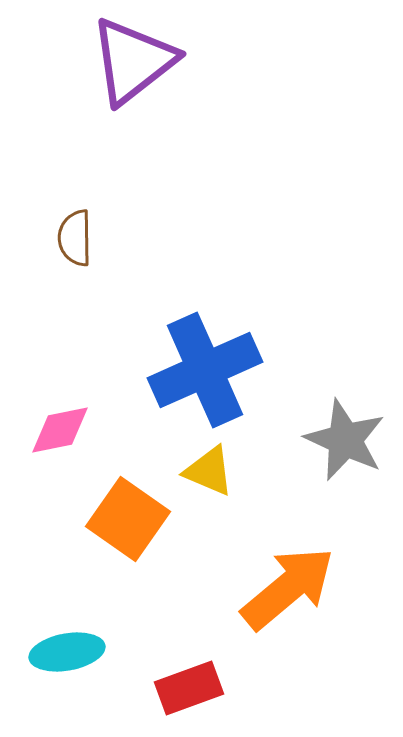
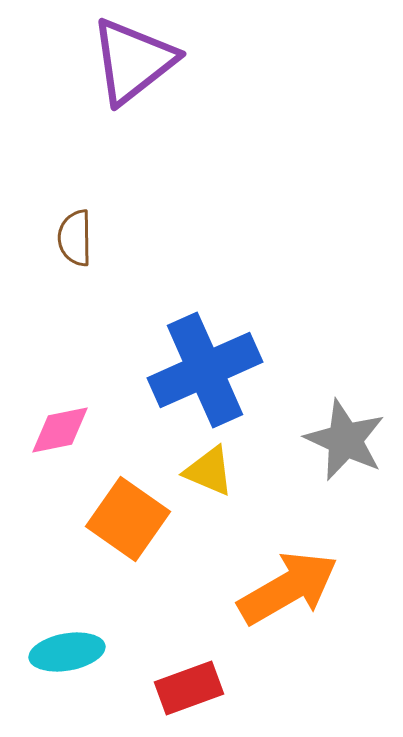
orange arrow: rotated 10 degrees clockwise
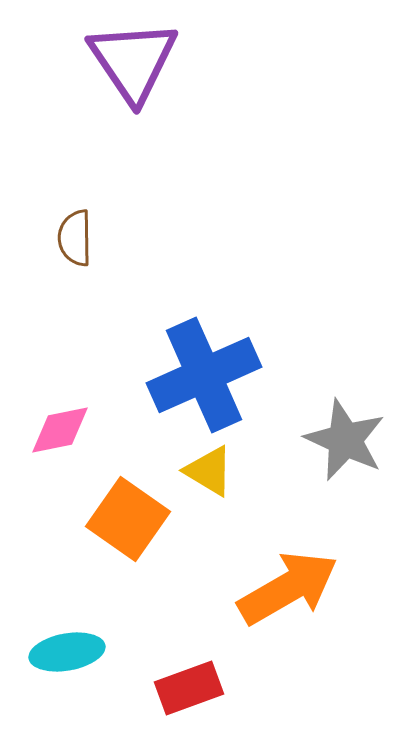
purple triangle: rotated 26 degrees counterclockwise
blue cross: moved 1 px left, 5 px down
yellow triangle: rotated 8 degrees clockwise
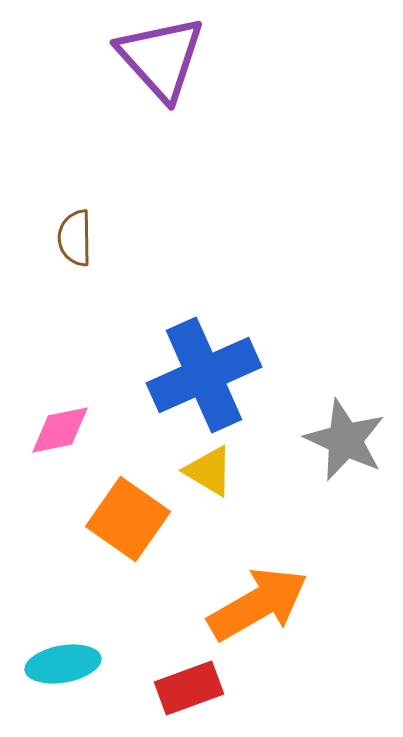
purple triangle: moved 28 px right, 3 px up; rotated 8 degrees counterclockwise
orange arrow: moved 30 px left, 16 px down
cyan ellipse: moved 4 px left, 12 px down
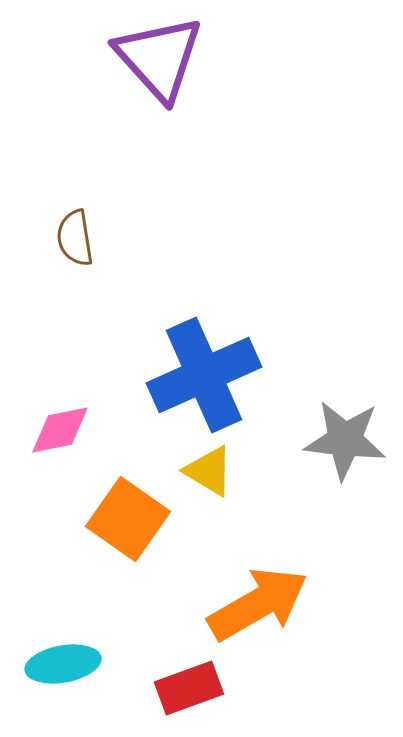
purple triangle: moved 2 px left
brown semicircle: rotated 8 degrees counterclockwise
gray star: rotated 18 degrees counterclockwise
